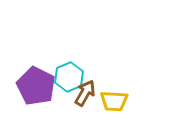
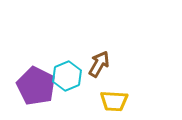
cyan hexagon: moved 2 px left, 1 px up
brown arrow: moved 14 px right, 29 px up
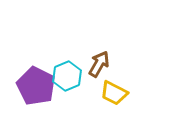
yellow trapezoid: moved 8 px up; rotated 24 degrees clockwise
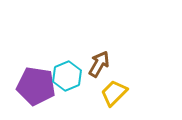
purple pentagon: rotated 18 degrees counterclockwise
yellow trapezoid: rotated 108 degrees clockwise
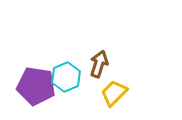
brown arrow: rotated 12 degrees counterclockwise
cyan hexagon: moved 1 px left, 1 px down
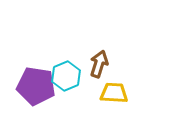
cyan hexagon: moved 1 px up
yellow trapezoid: rotated 48 degrees clockwise
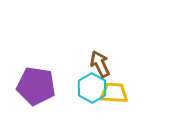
brown arrow: moved 1 px right; rotated 44 degrees counterclockwise
cyan hexagon: moved 26 px right, 12 px down; rotated 8 degrees counterclockwise
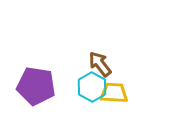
brown arrow: rotated 12 degrees counterclockwise
cyan hexagon: moved 1 px up
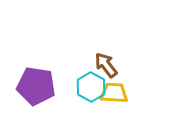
brown arrow: moved 6 px right, 1 px down
cyan hexagon: moved 1 px left
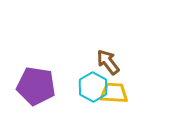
brown arrow: moved 2 px right, 3 px up
cyan hexagon: moved 2 px right
